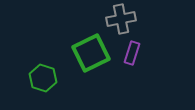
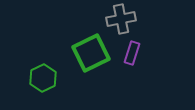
green hexagon: rotated 16 degrees clockwise
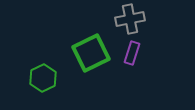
gray cross: moved 9 px right
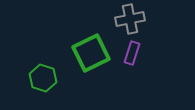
green hexagon: rotated 16 degrees counterclockwise
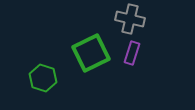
gray cross: rotated 24 degrees clockwise
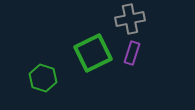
gray cross: rotated 24 degrees counterclockwise
green square: moved 2 px right
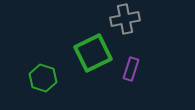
gray cross: moved 5 px left
purple rectangle: moved 1 px left, 16 px down
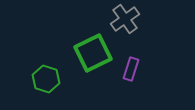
gray cross: rotated 24 degrees counterclockwise
green hexagon: moved 3 px right, 1 px down
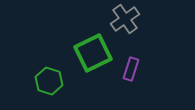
green hexagon: moved 3 px right, 2 px down
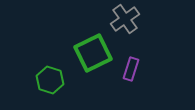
green hexagon: moved 1 px right, 1 px up
